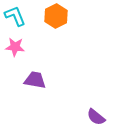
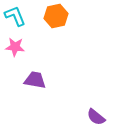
orange hexagon: rotated 15 degrees clockwise
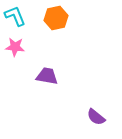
orange hexagon: moved 2 px down
purple trapezoid: moved 12 px right, 4 px up
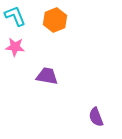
orange hexagon: moved 1 px left, 2 px down; rotated 10 degrees counterclockwise
purple semicircle: rotated 30 degrees clockwise
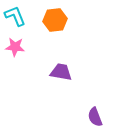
orange hexagon: rotated 15 degrees clockwise
purple trapezoid: moved 14 px right, 4 px up
purple semicircle: moved 1 px left
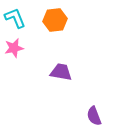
cyan L-shape: moved 2 px down
pink star: moved 1 px left, 1 px down; rotated 18 degrees counterclockwise
purple semicircle: moved 1 px left, 1 px up
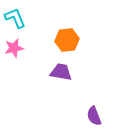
orange hexagon: moved 12 px right, 20 px down
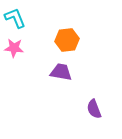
pink star: rotated 18 degrees clockwise
purple semicircle: moved 7 px up
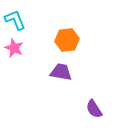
cyan L-shape: moved 2 px down
pink star: rotated 18 degrees clockwise
purple semicircle: rotated 12 degrees counterclockwise
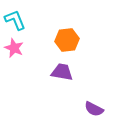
purple trapezoid: moved 1 px right
purple semicircle: rotated 30 degrees counterclockwise
